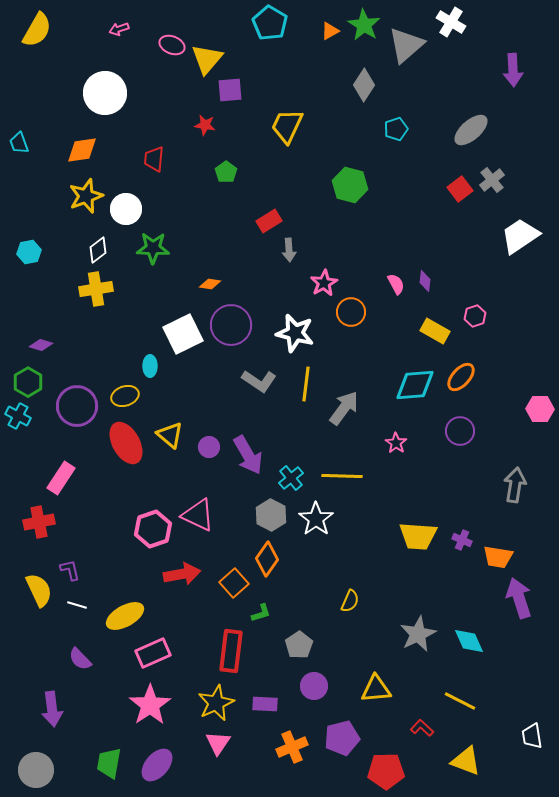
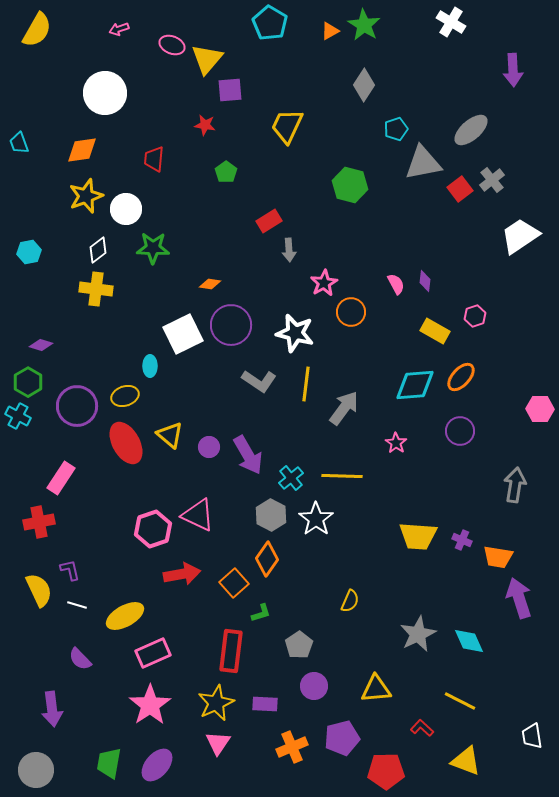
gray triangle at (406, 45): moved 17 px right, 118 px down; rotated 30 degrees clockwise
yellow cross at (96, 289): rotated 16 degrees clockwise
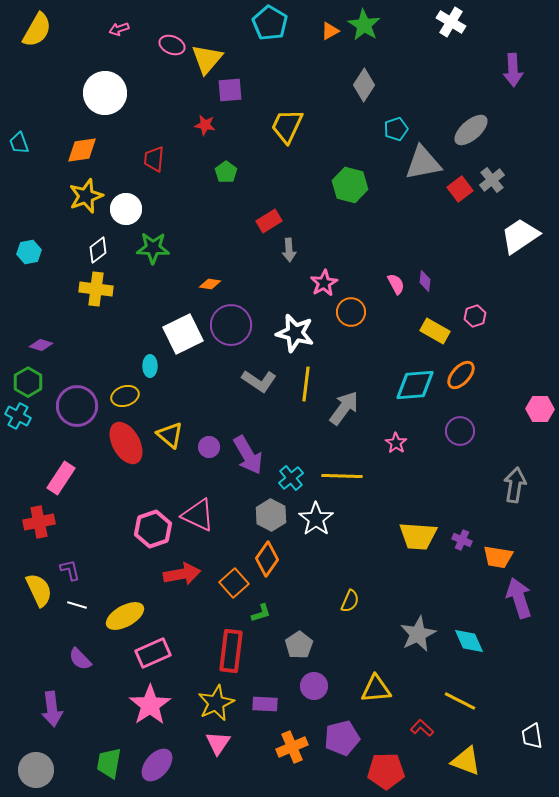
orange ellipse at (461, 377): moved 2 px up
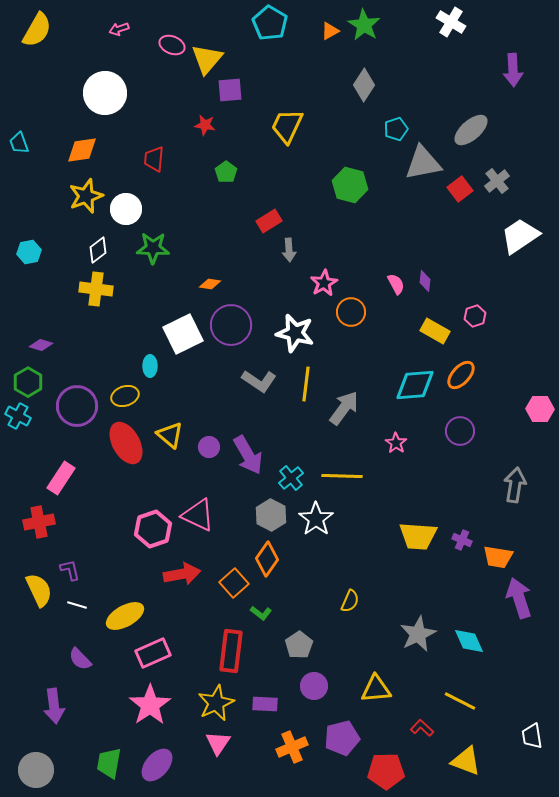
gray cross at (492, 180): moved 5 px right, 1 px down
green L-shape at (261, 613): rotated 55 degrees clockwise
purple arrow at (52, 709): moved 2 px right, 3 px up
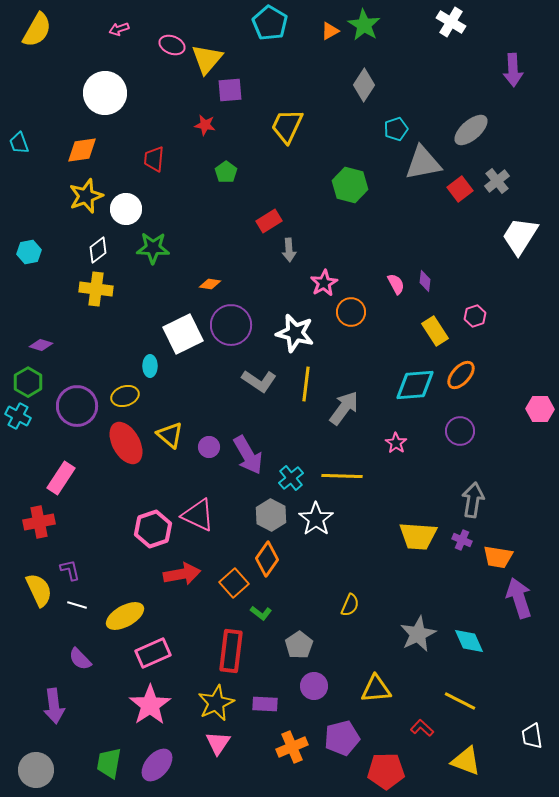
white trapezoid at (520, 236): rotated 24 degrees counterclockwise
yellow rectangle at (435, 331): rotated 28 degrees clockwise
gray arrow at (515, 485): moved 42 px left, 15 px down
yellow semicircle at (350, 601): moved 4 px down
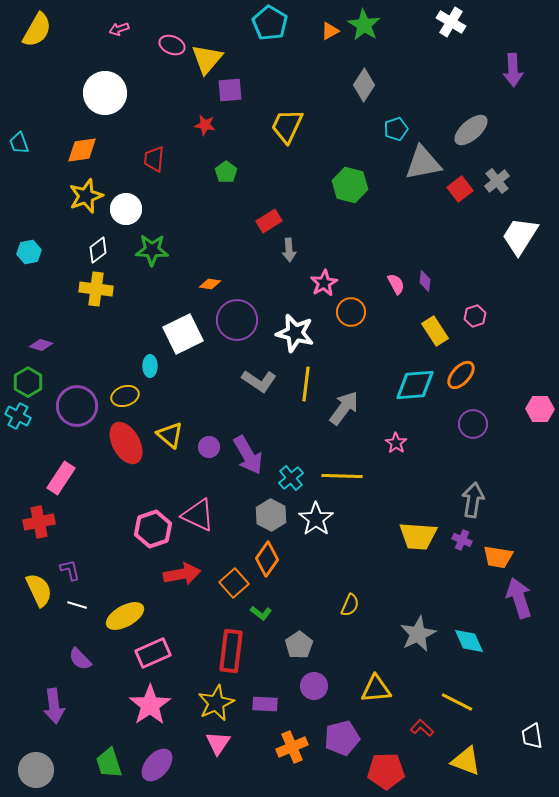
green star at (153, 248): moved 1 px left, 2 px down
purple circle at (231, 325): moved 6 px right, 5 px up
purple circle at (460, 431): moved 13 px right, 7 px up
yellow line at (460, 701): moved 3 px left, 1 px down
green trapezoid at (109, 763): rotated 28 degrees counterclockwise
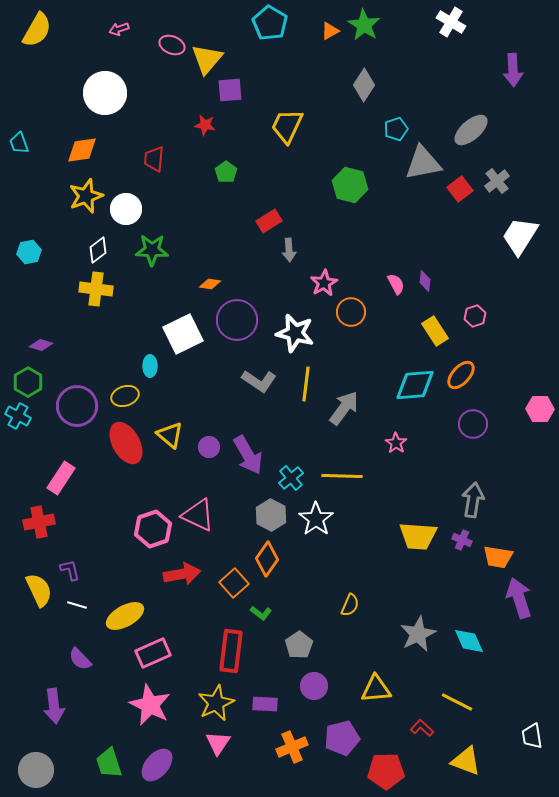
pink star at (150, 705): rotated 12 degrees counterclockwise
